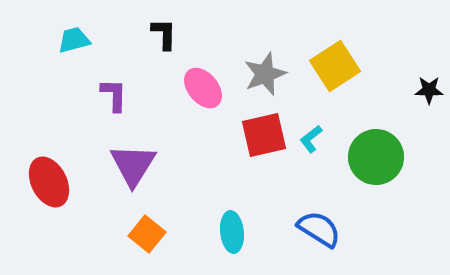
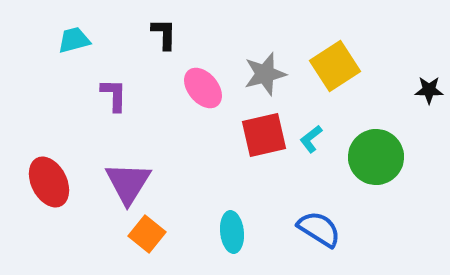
gray star: rotated 6 degrees clockwise
purple triangle: moved 5 px left, 18 px down
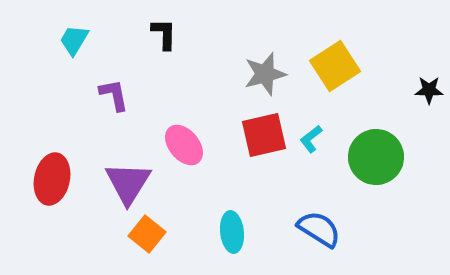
cyan trapezoid: rotated 44 degrees counterclockwise
pink ellipse: moved 19 px left, 57 px down
purple L-shape: rotated 12 degrees counterclockwise
red ellipse: moved 3 px right, 3 px up; rotated 39 degrees clockwise
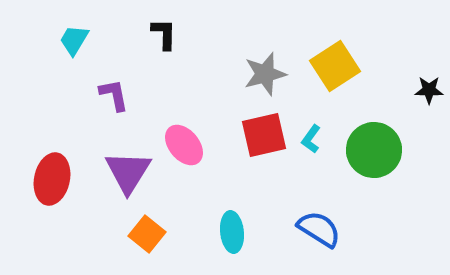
cyan L-shape: rotated 16 degrees counterclockwise
green circle: moved 2 px left, 7 px up
purple triangle: moved 11 px up
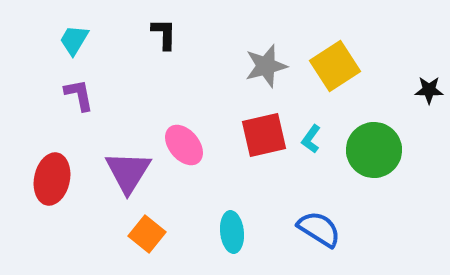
gray star: moved 1 px right, 8 px up
purple L-shape: moved 35 px left
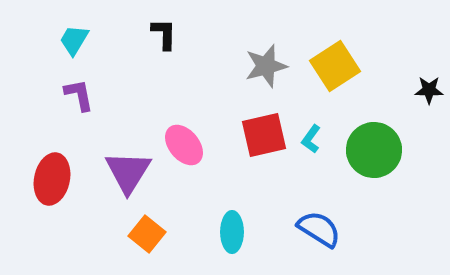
cyan ellipse: rotated 6 degrees clockwise
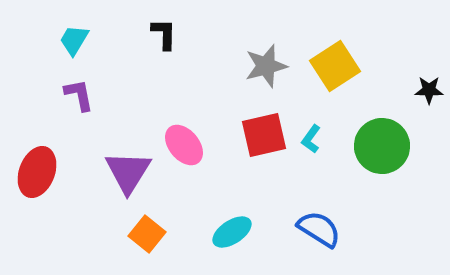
green circle: moved 8 px right, 4 px up
red ellipse: moved 15 px left, 7 px up; rotated 9 degrees clockwise
cyan ellipse: rotated 57 degrees clockwise
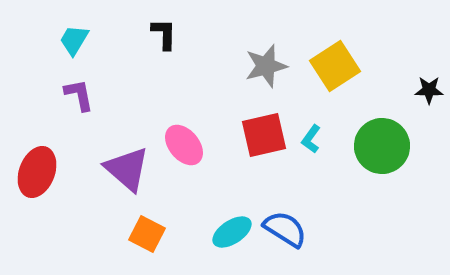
purple triangle: moved 1 px left, 3 px up; rotated 21 degrees counterclockwise
blue semicircle: moved 34 px left
orange square: rotated 12 degrees counterclockwise
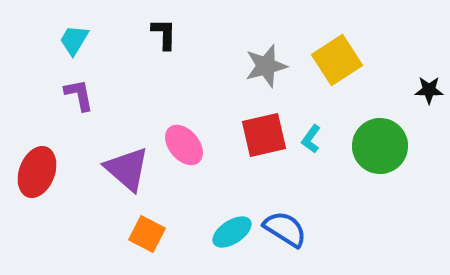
yellow square: moved 2 px right, 6 px up
green circle: moved 2 px left
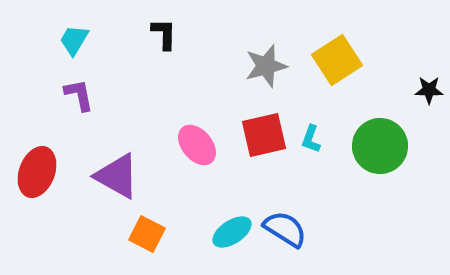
cyan L-shape: rotated 16 degrees counterclockwise
pink ellipse: moved 13 px right
purple triangle: moved 10 px left, 7 px down; rotated 12 degrees counterclockwise
